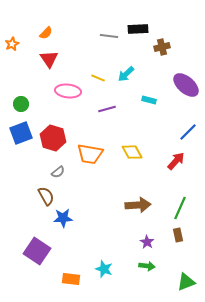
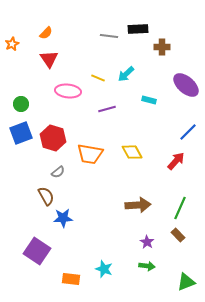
brown cross: rotated 14 degrees clockwise
brown rectangle: rotated 32 degrees counterclockwise
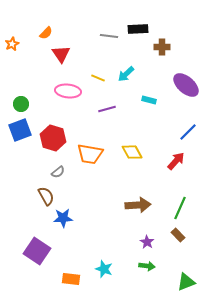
red triangle: moved 12 px right, 5 px up
blue square: moved 1 px left, 3 px up
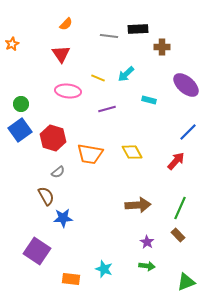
orange semicircle: moved 20 px right, 9 px up
blue square: rotated 15 degrees counterclockwise
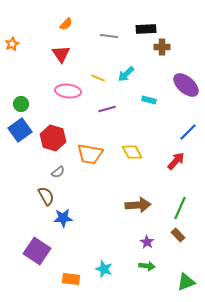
black rectangle: moved 8 px right
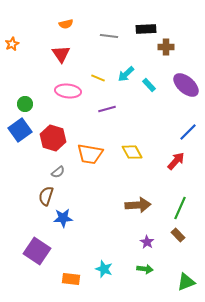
orange semicircle: rotated 32 degrees clockwise
brown cross: moved 4 px right
cyan rectangle: moved 15 px up; rotated 32 degrees clockwise
green circle: moved 4 px right
brown semicircle: rotated 132 degrees counterclockwise
green arrow: moved 2 px left, 3 px down
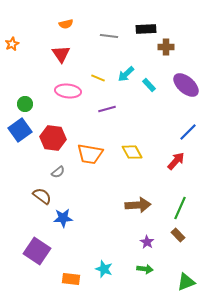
red hexagon: rotated 10 degrees counterclockwise
brown semicircle: moved 4 px left; rotated 108 degrees clockwise
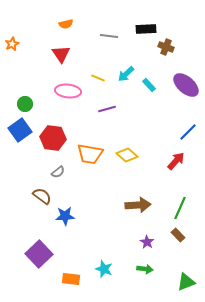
brown cross: rotated 21 degrees clockwise
yellow diamond: moved 5 px left, 3 px down; rotated 20 degrees counterclockwise
blue star: moved 2 px right, 2 px up
purple square: moved 2 px right, 3 px down; rotated 12 degrees clockwise
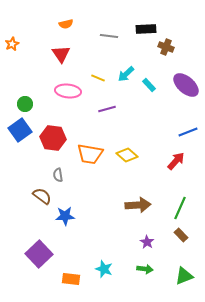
blue line: rotated 24 degrees clockwise
gray semicircle: moved 3 px down; rotated 120 degrees clockwise
brown rectangle: moved 3 px right
green triangle: moved 2 px left, 6 px up
